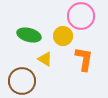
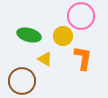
orange L-shape: moved 1 px left, 1 px up
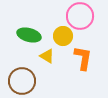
pink circle: moved 1 px left
yellow triangle: moved 2 px right, 3 px up
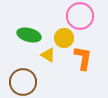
yellow circle: moved 1 px right, 2 px down
yellow triangle: moved 1 px right, 1 px up
brown circle: moved 1 px right, 1 px down
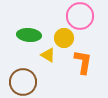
green ellipse: rotated 10 degrees counterclockwise
orange L-shape: moved 4 px down
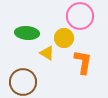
green ellipse: moved 2 px left, 2 px up
yellow triangle: moved 1 px left, 2 px up
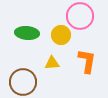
yellow circle: moved 3 px left, 3 px up
yellow triangle: moved 5 px right, 10 px down; rotated 35 degrees counterclockwise
orange L-shape: moved 4 px right, 1 px up
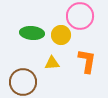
green ellipse: moved 5 px right
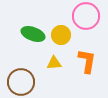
pink circle: moved 6 px right
green ellipse: moved 1 px right, 1 px down; rotated 15 degrees clockwise
yellow triangle: moved 2 px right
brown circle: moved 2 px left
